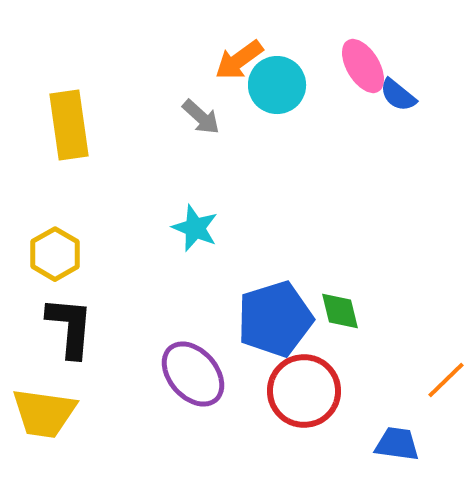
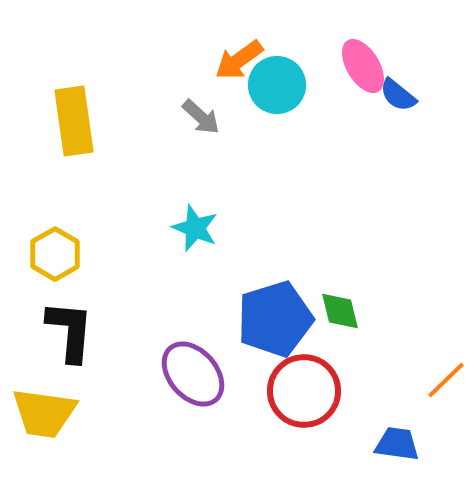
yellow rectangle: moved 5 px right, 4 px up
black L-shape: moved 4 px down
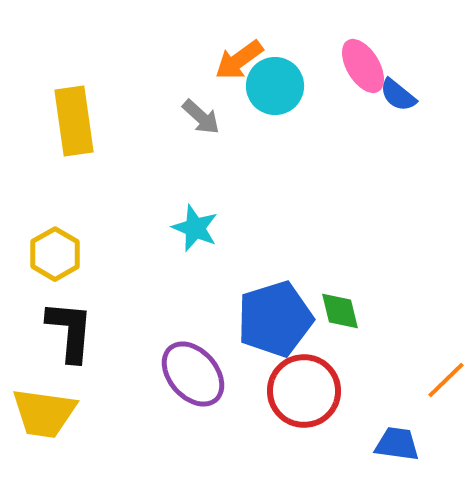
cyan circle: moved 2 px left, 1 px down
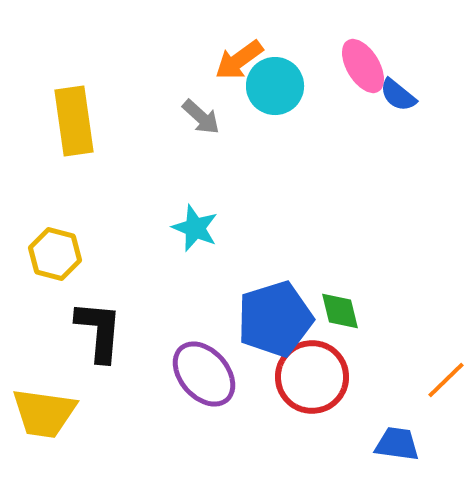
yellow hexagon: rotated 15 degrees counterclockwise
black L-shape: moved 29 px right
purple ellipse: moved 11 px right
red circle: moved 8 px right, 14 px up
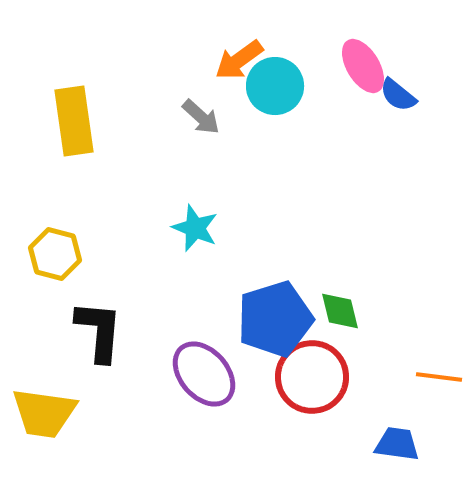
orange line: moved 7 px left, 3 px up; rotated 51 degrees clockwise
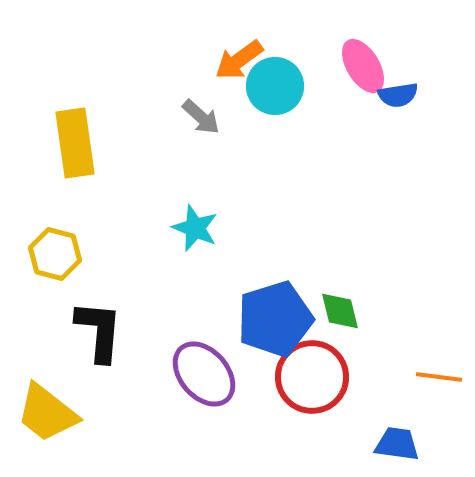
blue semicircle: rotated 48 degrees counterclockwise
yellow rectangle: moved 1 px right, 22 px down
yellow trapezoid: moved 3 px right; rotated 30 degrees clockwise
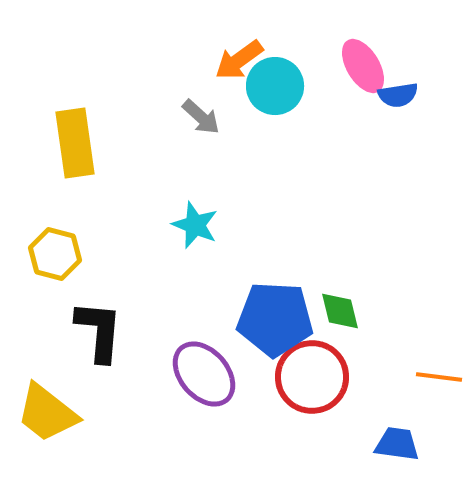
cyan star: moved 3 px up
blue pentagon: rotated 20 degrees clockwise
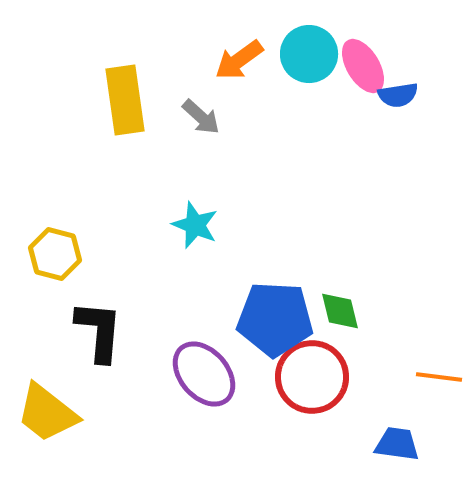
cyan circle: moved 34 px right, 32 px up
yellow rectangle: moved 50 px right, 43 px up
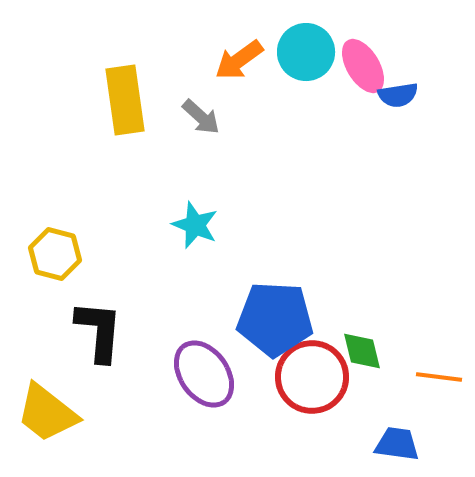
cyan circle: moved 3 px left, 2 px up
green diamond: moved 22 px right, 40 px down
purple ellipse: rotated 6 degrees clockwise
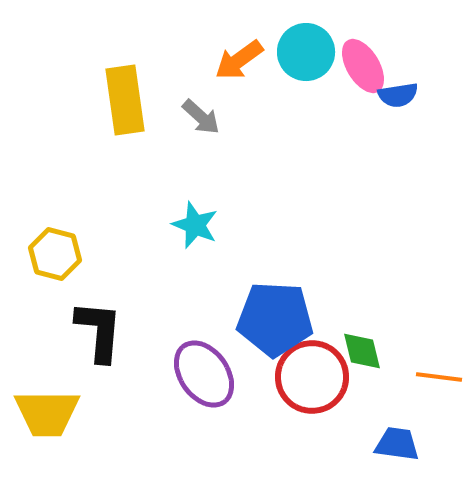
yellow trapezoid: rotated 38 degrees counterclockwise
